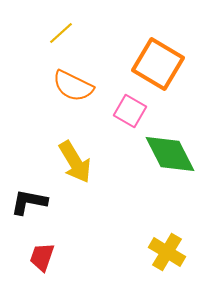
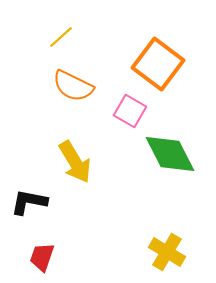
yellow line: moved 4 px down
orange square: rotated 6 degrees clockwise
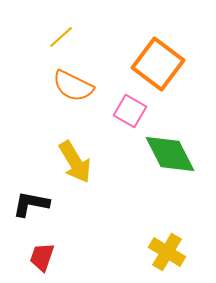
black L-shape: moved 2 px right, 2 px down
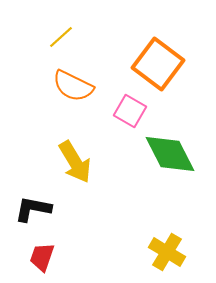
black L-shape: moved 2 px right, 5 px down
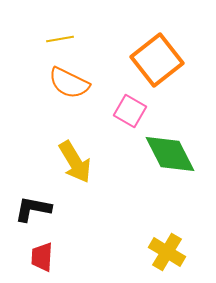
yellow line: moved 1 px left, 2 px down; rotated 32 degrees clockwise
orange square: moved 1 px left, 4 px up; rotated 15 degrees clockwise
orange semicircle: moved 4 px left, 3 px up
red trapezoid: rotated 16 degrees counterclockwise
